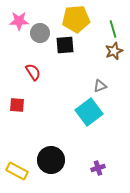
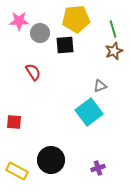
red square: moved 3 px left, 17 px down
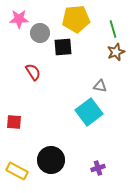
pink star: moved 2 px up
black square: moved 2 px left, 2 px down
brown star: moved 2 px right, 1 px down
gray triangle: rotated 32 degrees clockwise
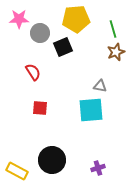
black square: rotated 18 degrees counterclockwise
cyan square: moved 2 px right, 2 px up; rotated 32 degrees clockwise
red square: moved 26 px right, 14 px up
black circle: moved 1 px right
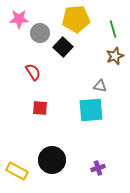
black square: rotated 24 degrees counterclockwise
brown star: moved 1 px left, 4 px down
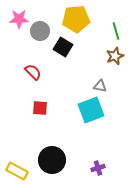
green line: moved 3 px right, 2 px down
gray circle: moved 2 px up
black square: rotated 12 degrees counterclockwise
red semicircle: rotated 12 degrees counterclockwise
cyan square: rotated 16 degrees counterclockwise
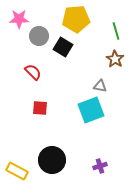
gray circle: moved 1 px left, 5 px down
brown star: moved 3 px down; rotated 18 degrees counterclockwise
purple cross: moved 2 px right, 2 px up
